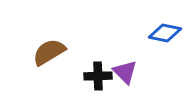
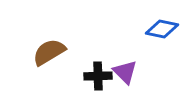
blue diamond: moved 3 px left, 4 px up
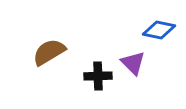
blue diamond: moved 3 px left, 1 px down
purple triangle: moved 8 px right, 9 px up
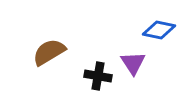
purple triangle: rotated 12 degrees clockwise
black cross: rotated 12 degrees clockwise
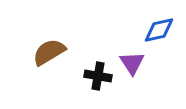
blue diamond: rotated 24 degrees counterclockwise
purple triangle: moved 1 px left
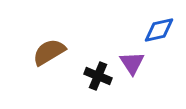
black cross: rotated 12 degrees clockwise
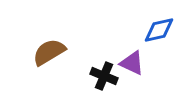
purple triangle: rotated 32 degrees counterclockwise
black cross: moved 6 px right
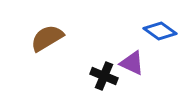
blue diamond: moved 1 px right, 1 px down; rotated 48 degrees clockwise
brown semicircle: moved 2 px left, 14 px up
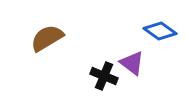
purple triangle: rotated 12 degrees clockwise
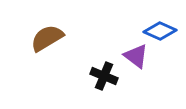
blue diamond: rotated 12 degrees counterclockwise
purple triangle: moved 4 px right, 7 px up
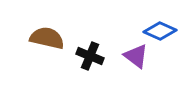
brown semicircle: rotated 44 degrees clockwise
black cross: moved 14 px left, 20 px up
